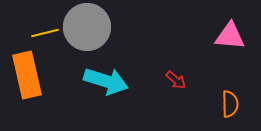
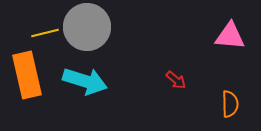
cyan arrow: moved 21 px left
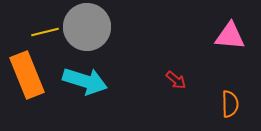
yellow line: moved 1 px up
orange rectangle: rotated 9 degrees counterclockwise
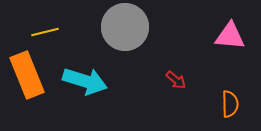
gray circle: moved 38 px right
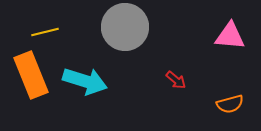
orange rectangle: moved 4 px right
orange semicircle: rotated 76 degrees clockwise
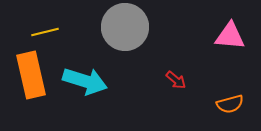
orange rectangle: rotated 9 degrees clockwise
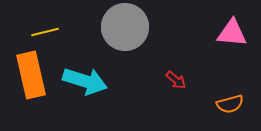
pink triangle: moved 2 px right, 3 px up
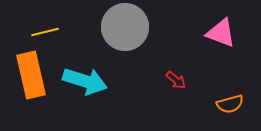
pink triangle: moved 11 px left; rotated 16 degrees clockwise
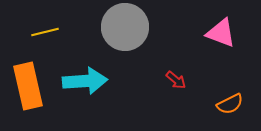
orange rectangle: moved 3 px left, 11 px down
cyan arrow: rotated 21 degrees counterclockwise
orange semicircle: rotated 12 degrees counterclockwise
